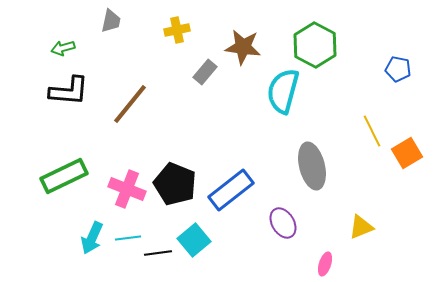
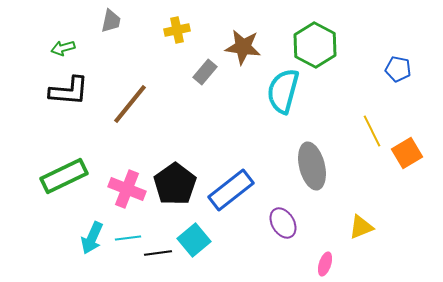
black pentagon: rotated 15 degrees clockwise
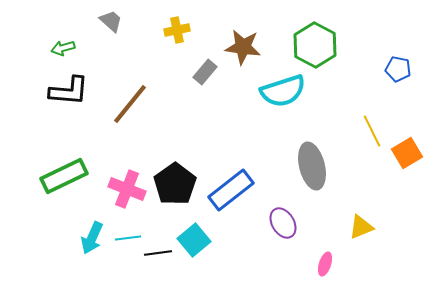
gray trapezoid: rotated 60 degrees counterclockwise
cyan semicircle: rotated 123 degrees counterclockwise
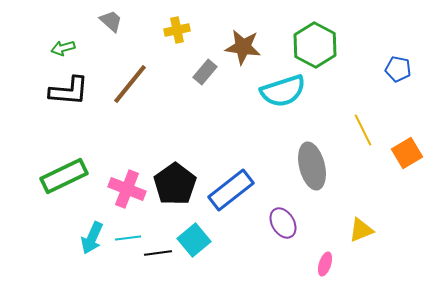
brown line: moved 20 px up
yellow line: moved 9 px left, 1 px up
yellow triangle: moved 3 px down
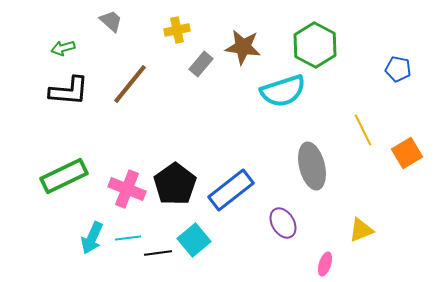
gray rectangle: moved 4 px left, 8 px up
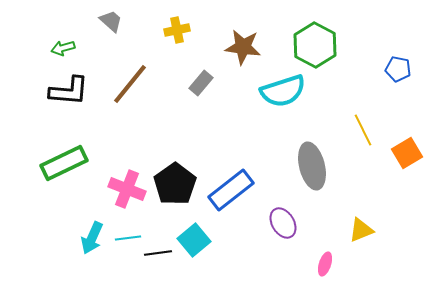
gray rectangle: moved 19 px down
green rectangle: moved 13 px up
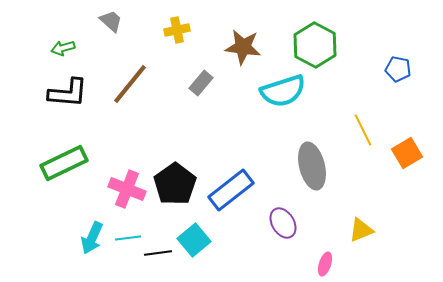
black L-shape: moved 1 px left, 2 px down
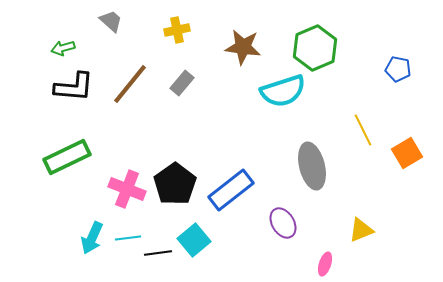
green hexagon: moved 3 px down; rotated 9 degrees clockwise
gray rectangle: moved 19 px left
black L-shape: moved 6 px right, 6 px up
green rectangle: moved 3 px right, 6 px up
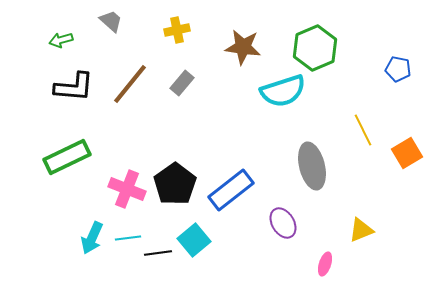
green arrow: moved 2 px left, 8 px up
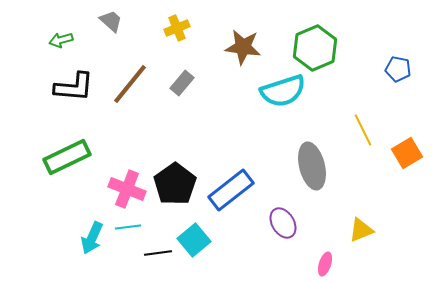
yellow cross: moved 2 px up; rotated 10 degrees counterclockwise
cyan line: moved 11 px up
